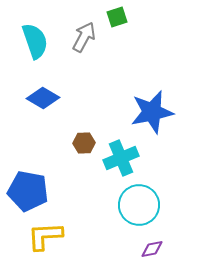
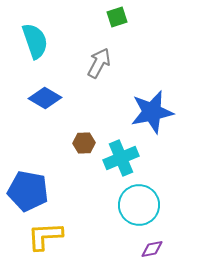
gray arrow: moved 15 px right, 26 px down
blue diamond: moved 2 px right
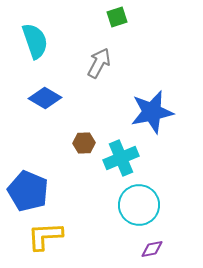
blue pentagon: rotated 12 degrees clockwise
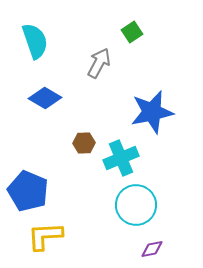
green square: moved 15 px right, 15 px down; rotated 15 degrees counterclockwise
cyan circle: moved 3 px left
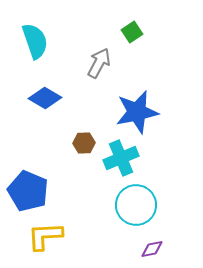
blue star: moved 15 px left
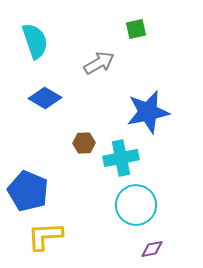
green square: moved 4 px right, 3 px up; rotated 20 degrees clockwise
gray arrow: rotated 32 degrees clockwise
blue star: moved 11 px right
cyan cross: rotated 12 degrees clockwise
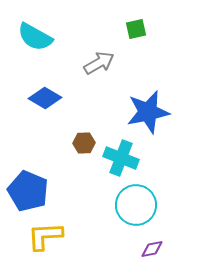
cyan semicircle: moved 4 px up; rotated 138 degrees clockwise
cyan cross: rotated 32 degrees clockwise
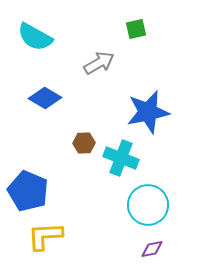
cyan circle: moved 12 px right
